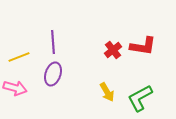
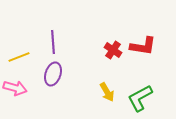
red cross: rotated 18 degrees counterclockwise
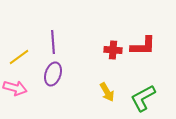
red L-shape: rotated 8 degrees counterclockwise
red cross: rotated 30 degrees counterclockwise
yellow line: rotated 15 degrees counterclockwise
green L-shape: moved 3 px right
